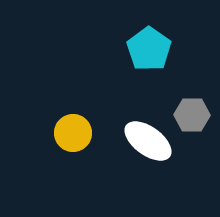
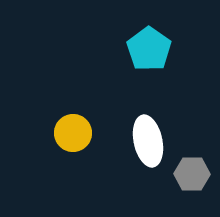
gray hexagon: moved 59 px down
white ellipse: rotated 42 degrees clockwise
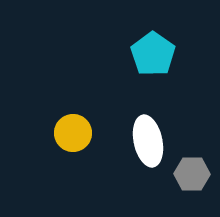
cyan pentagon: moved 4 px right, 5 px down
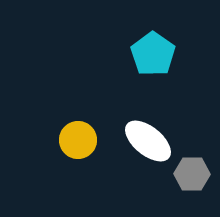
yellow circle: moved 5 px right, 7 px down
white ellipse: rotated 39 degrees counterclockwise
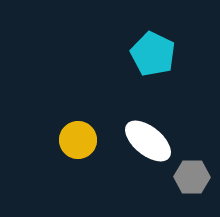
cyan pentagon: rotated 9 degrees counterclockwise
gray hexagon: moved 3 px down
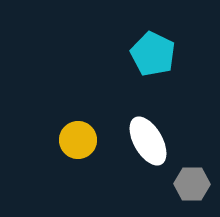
white ellipse: rotated 21 degrees clockwise
gray hexagon: moved 7 px down
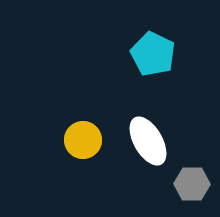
yellow circle: moved 5 px right
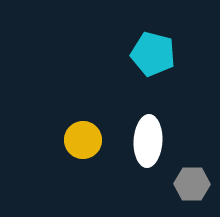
cyan pentagon: rotated 12 degrees counterclockwise
white ellipse: rotated 33 degrees clockwise
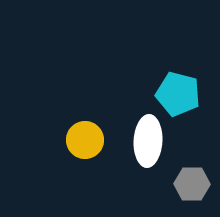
cyan pentagon: moved 25 px right, 40 px down
yellow circle: moved 2 px right
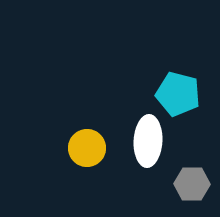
yellow circle: moved 2 px right, 8 px down
